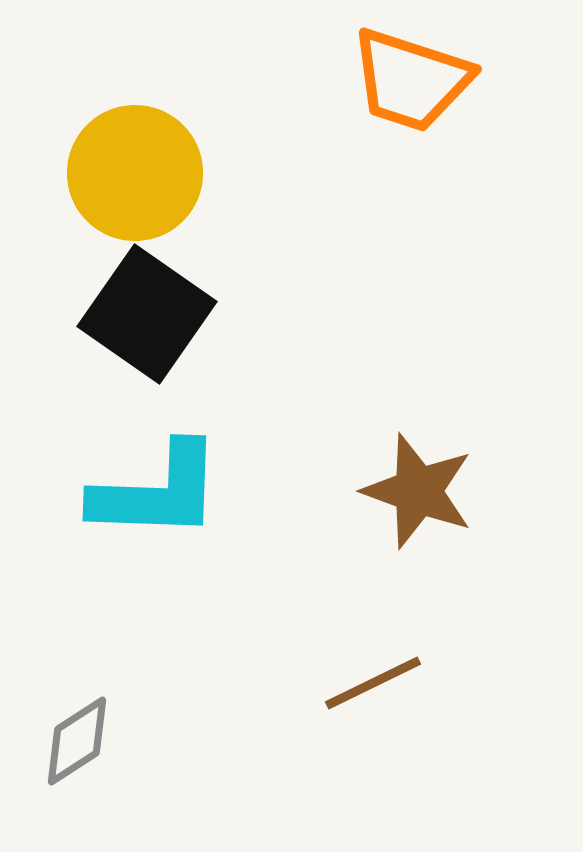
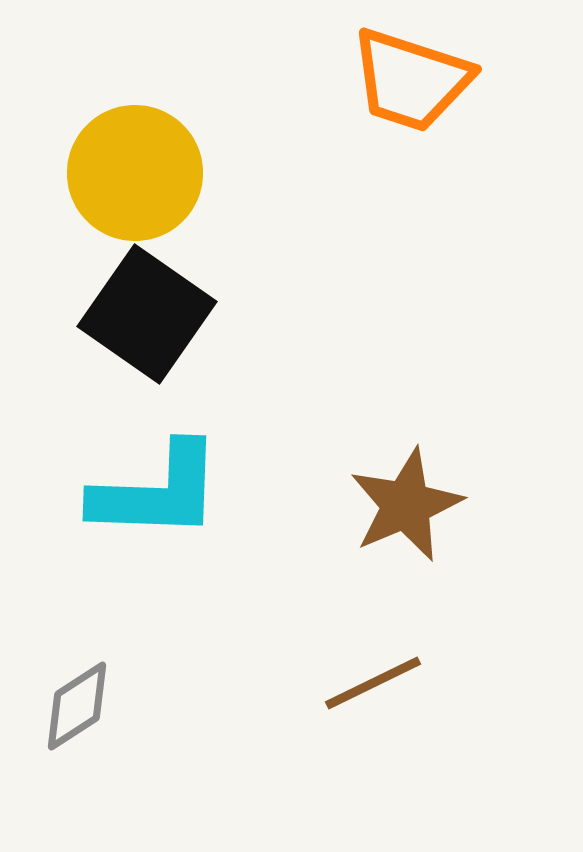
brown star: moved 12 px left, 14 px down; rotated 29 degrees clockwise
gray diamond: moved 35 px up
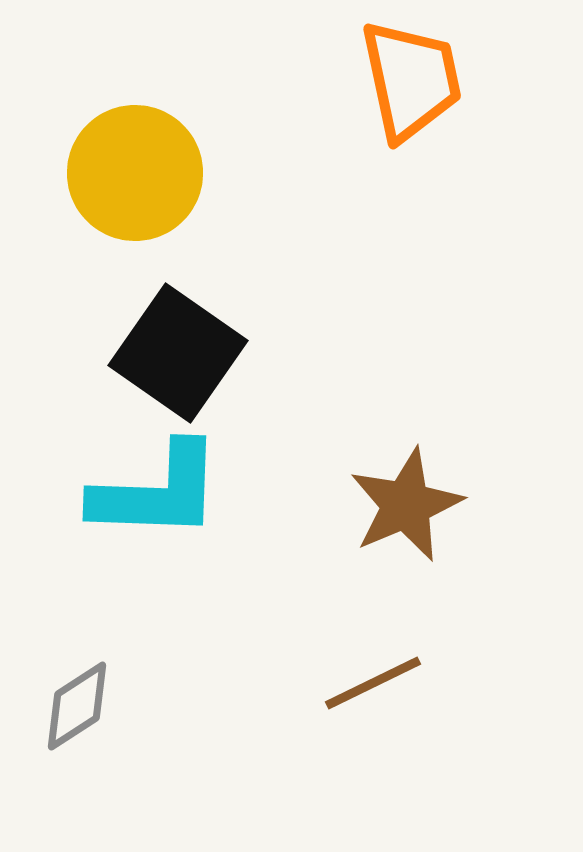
orange trapezoid: rotated 120 degrees counterclockwise
black square: moved 31 px right, 39 px down
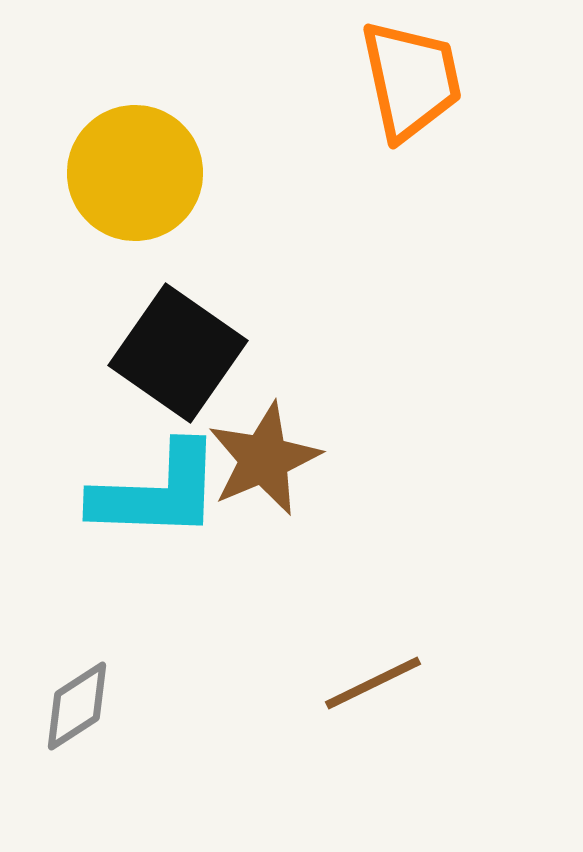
brown star: moved 142 px left, 46 px up
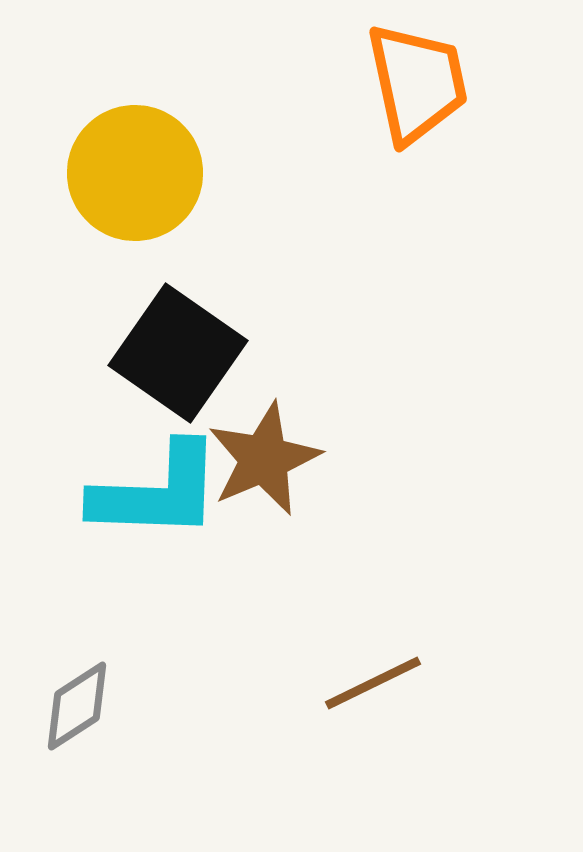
orange trapezoid: moved 6 px right, 3 px down
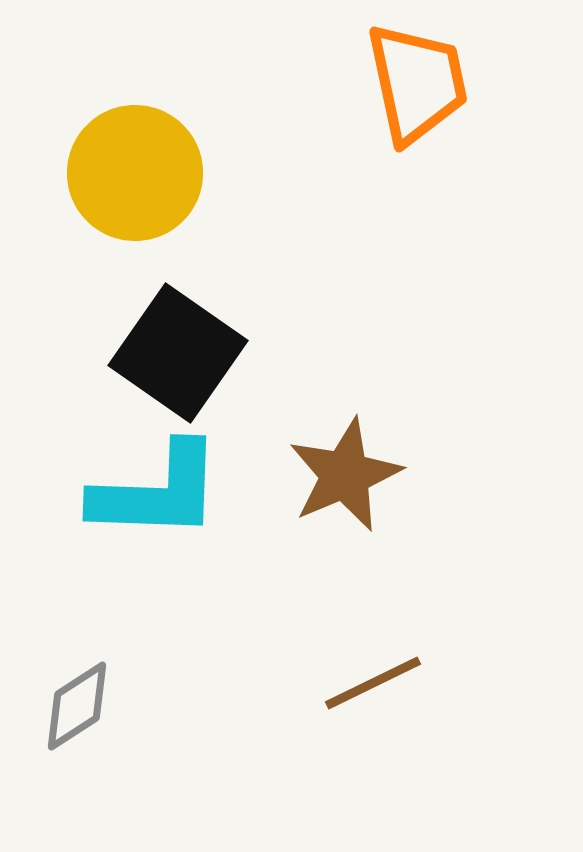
brown star: moved 81 px right, 16 px down
